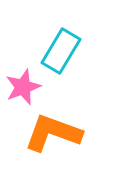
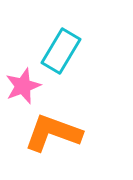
pink star: moved 1 px up
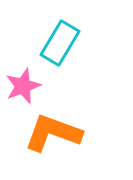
cyan rectangle: moved 1 px left, 8 px up
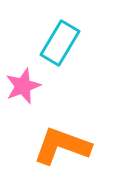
orange L-shape: moved 9 px right, 13 px down
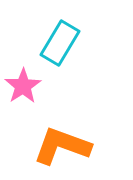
pink star: rotated 12 degrees counterclockwise
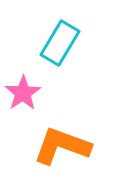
pink star: moved 7 px down
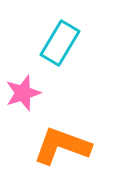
pink star: rotated 15 degrees clockwise
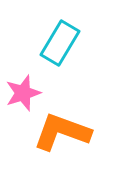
orange L-shape: moved 14 px up
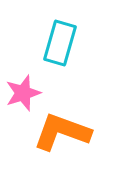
cyan rectangle: rotated 15 degrees counterclockwise
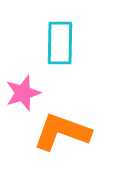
cyan rectangle: rotated 15 degrees counterclockwise
